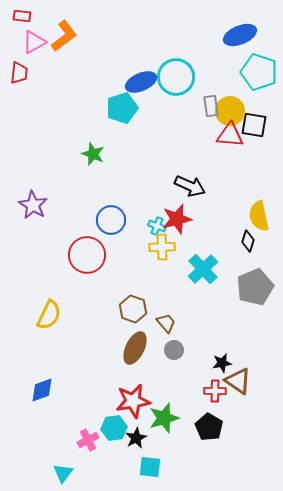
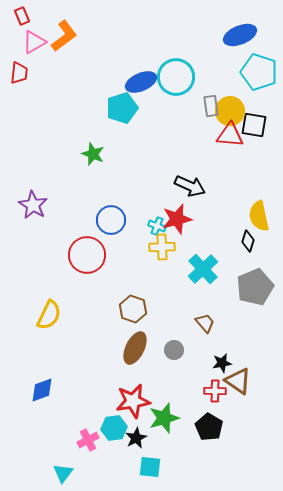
red rectangle at (22, 16): rotated 60 degrees clockwise
brown trapezoid at (166, 323): moved 39 px right
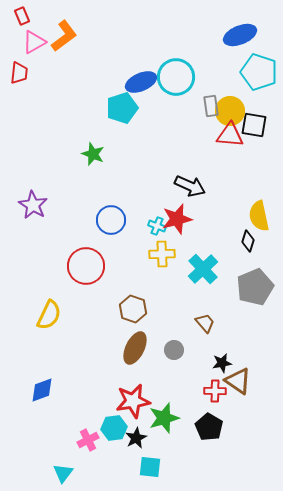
yellow cross at (162, 247): moved 7 px down
red circle at (87, 255): moved 1 px left, 11 px down
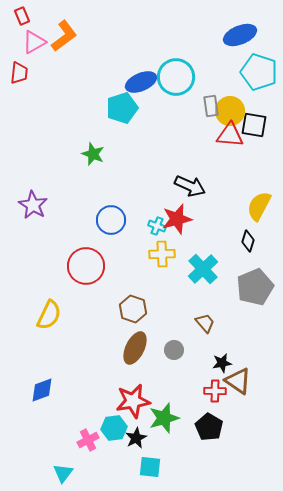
yellow semicircle at (259, 216): moved 10 px up; rotated 40 degrees clockwise
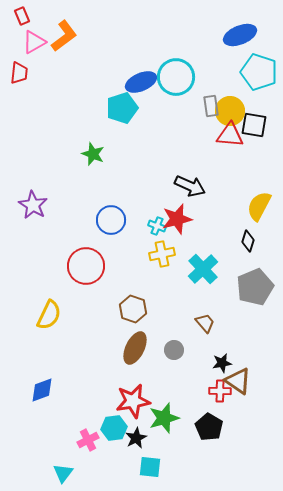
yellow cross at (162, 254): rotated 10 degrees counterclockwise
red cross at (215, 391): moved 5 px right
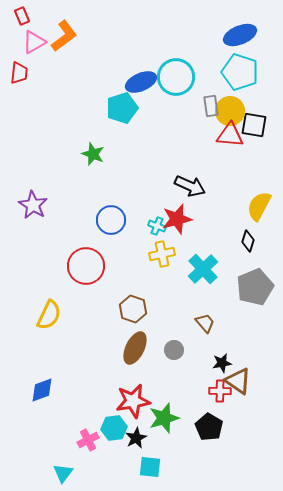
cyan pentagon at (259, 72): moved 19 px left
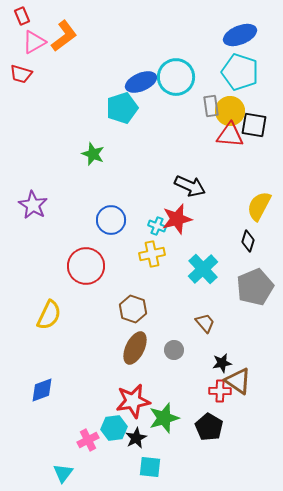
red trapezoid at (19, 73): moved 2 px right, 1 px down; rotated 100 degrees clockwise
yellow cross at (162, 254): moved 10 px left
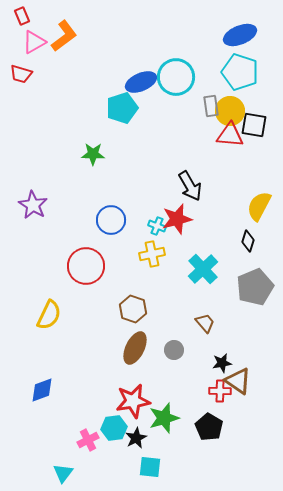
green star at (93, 154): rotated 20 degrees counterclockwise
black arrow at (190, 186): rotated 36 degrees clockwise
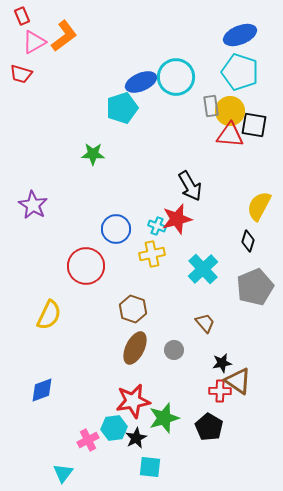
blue circle at (111, 220): moved 5 px right, 9 px down
